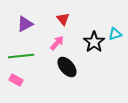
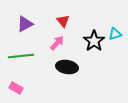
red triangle: moved 2 px down
black star: moved 1 px up
black ellipse: rotated 40 degrees counterclockwise
pink rectangle: moved 8 px down
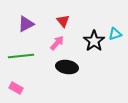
purple triangle: moved 1 px right
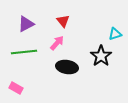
black star: moved 7 px right, 15 px down
green line: moved 3 px right, 4 px up
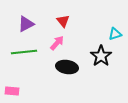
pink rectangle: moved 4 px left, 3 px down; rotated 24 degrees counterclockwise
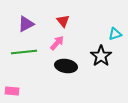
black ellipse: moved 1 px left, 1 px up
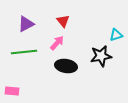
cyan triangle: moved 1 px right, 1 px down
black star: rotated 25 degrees clockwise
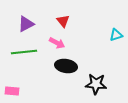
pink arrow: rotated 77 degrees clockwise
black star: moved 5 px left, 28 px down; rotated 15 degrees clockwise
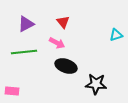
red triangle: moved 1 px down
black ellipse: rotated 10 degrees clockwise
